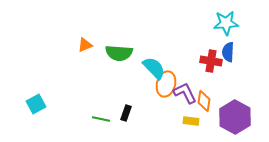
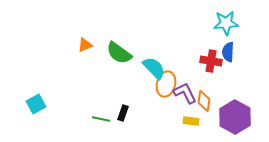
green semicircle: rotated 32 degrees clockwise
black rectangle: moved 3 px left
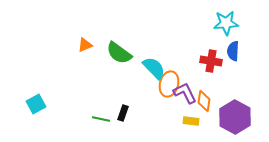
blue semicircle: moved 5 px right, 1 px up
orange ellipse: moved 3 px right
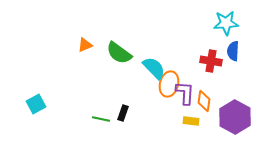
purple L-shape: rotated 30 degrees clockwise
